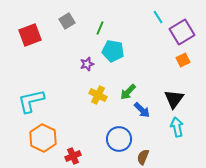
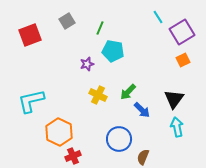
orange hexagon: moved 16 px right, 6 px up
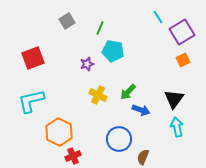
red square: moved 3 px right, 23 px down
blue arrow: moved 1 px left; rotated 24 degrees counterclockwise
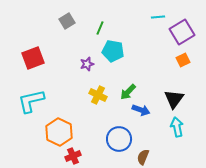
cyan line: rotated 64 degrees counterclockwise
